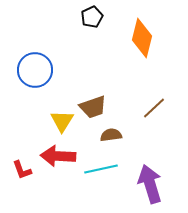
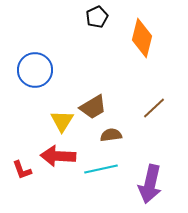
black pentagon: moved 5 px right
brown trapezoid: rotated 12 degrees counterclockwise
purple arrow: rotated 150 degrees counterclockwise
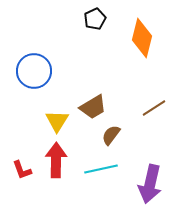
black pentagon: moved 2 px left, 2 px down
blue circle: moved 1 px left, 1 px down
brown line: rotated 10 degrees clockwise
yellow triangle: moved 5 px left
brown semicircle: rotated 45 degrees counterclockwise
red arrow: moved 2 px left, 4 px down; rotated 88 degrees clockwise
